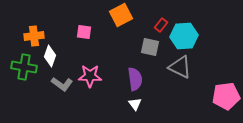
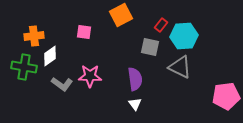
white diamond: rotated 35 degrees clockwise
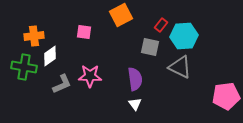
gray L-shape: rotated 60 degrees counterclockwise
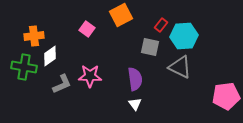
pink square: moved 3 px right, 3 px up; rotated 28 degrees clockwise
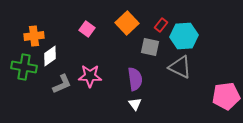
orange square: moved 6 px right, 8 px down; rotated 15 degrees counterclockwise
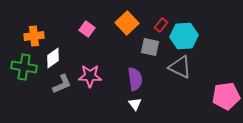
white diamond: moved 3 px right, 2 px down
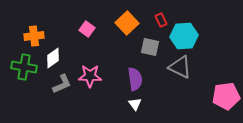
red rectangle: moved 5 px up; rotated 64 degrees counterclockwise
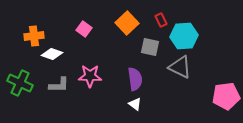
pink square: moved 3 px left
white diamond: moved 1 px left, 4 px up; rotated 55 degrees clockwise
green cross: moved 4 px left, 16 px down; rotated 15 degrees clockwise
gray L-shape: moved 3 px left, 1 px down; rotated 25 degrees clockwise
white triangle: rotated 16 degrees counterclockwise
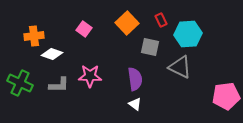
cyan hexagon: moved 4 px right, 2 px up
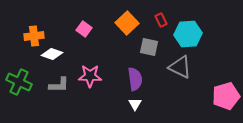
gray square: moved 1 px left
green cross: moved 1 px left, 1 px up
pink pentagon: rotated 8 degrees counterclockwise
white triangle: rotated 24 degrees clockwise
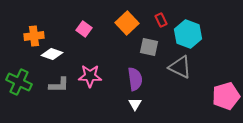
cyan hexagon: rotated 24 degrees clockwise
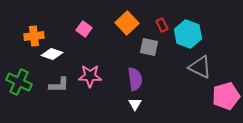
red rectangle: moved 1 px right, 5 px down
gray triangle: moved 20 px right
